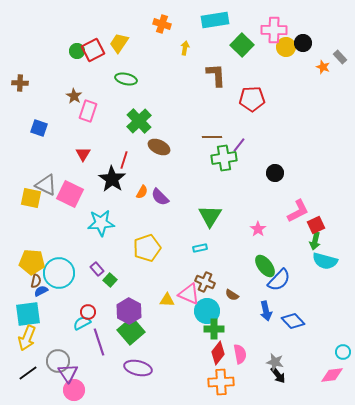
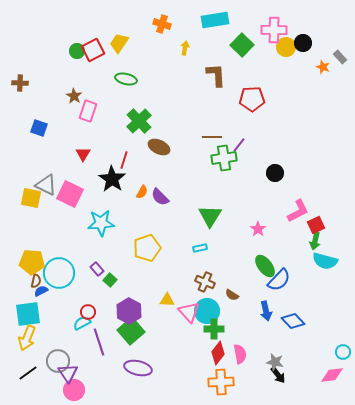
pink triangle at (189, 294): moved 18 px down; rotated 25 degrees clockwise
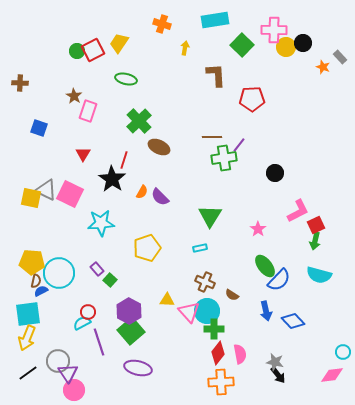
gray triangle at (46, 185): moved 5 px down
cyan semicircle at (325, 261): moved 6 px left, 14 px down
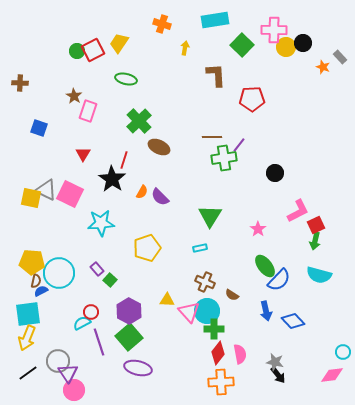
red circle at (88, 312): moved 3 px right
green square at (131, 331): moved 2 px left, 6 px down
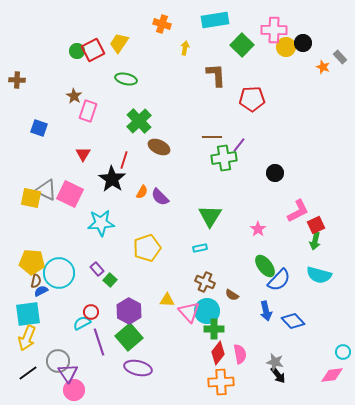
brown cross at (20, 83): moved 3 px left, 3 px up
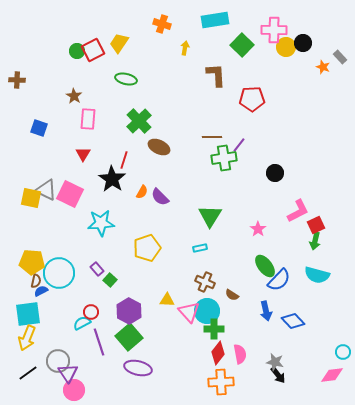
pink rectangle at (88, 111): moved 8 px down; rotated 15 degrees counterclockwise
cyan semicircle at (319, 275): moved 2 px left
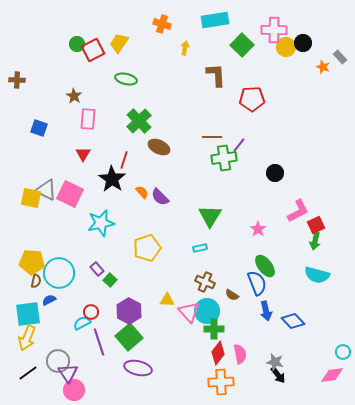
green circle at (77, 51): moved 7 px up
orange semicircle at (142, 192): rotated 72 degrees counterclockwise
cyan star at (101, 223): rotated 8 degrees counterclockwise
blue semicircle at (279, 280): moved 22 px left, 3 px down; rotated 65 degrees counterclockwise
blue semicircle at (41, 291): moved 8 px right, 9 px down
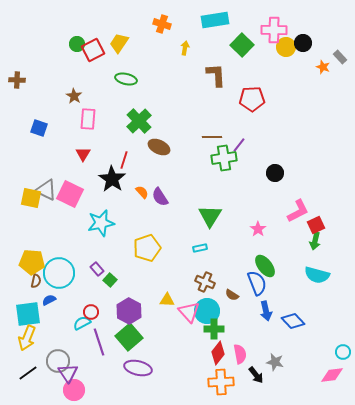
purple semicircle at (160, 197): rotated 12 degrees clockwise
black arrow at (278, 375): moved 22 px left
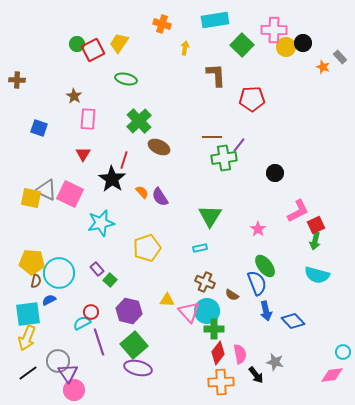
purple hexagon at (129, 311): rotated 15 degrees counterclockwise
green square at (129, 337): moved 5 px right, 8 px down
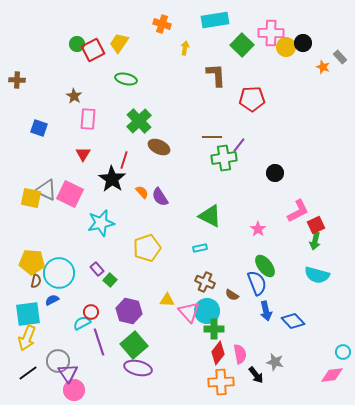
pink cross at (274, 30): moved 3 px left, 3 px down
green triangle at (210, 216): rotated 35 degrees counterclockwise
blue semicircle at (49, 300): moved 3 px right
